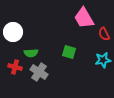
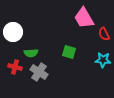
cyan star: rotated 14 degrees clockwise
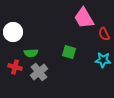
gray cross: rotated 18 degrees clockwise
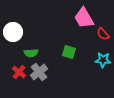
red semicircle: moved 1 px left; rotated 16 degrees counterclockwise
red cross: moved 4 px right, 5 px down; rotated 24 degrees clockwise
